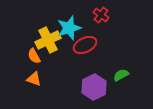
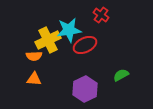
cyan star: moved 2 px down; rotated 10 degrees clockwise
orange semicircle: rotated 63 degrees counterclockwise
orange triangle: rotated 14 degrees counterclockwise
purple hexagon: moved 9 px left, 2 px down
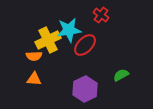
red ellipse: rotated 20 degrees counterclockwise
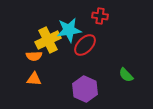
red cross: moved 1 px left, 1 px down; rotated 28 degrees counterclockwise
green semicircle: moved 5 px right; rotated 105 degrees counterclockwise
purple hexagon: rotated 10 degrees counterclockwise
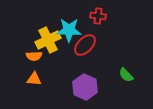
red cross: moved 2 px left
cyan star: rotated 10 degrees clockwise
purple hexagon: moved 2 px up
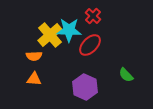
red cross: moved 5 px left; rotated 35 degrees clockwise
yellow cross: moved 2 px right, 5 px up; rotated 15 degrees counterclockwise
red ellipse: moved 5 px right
